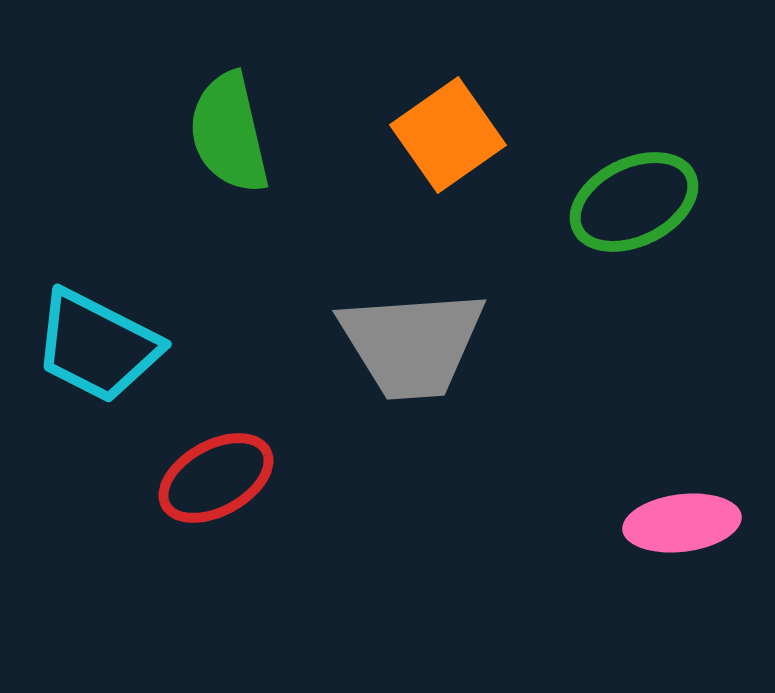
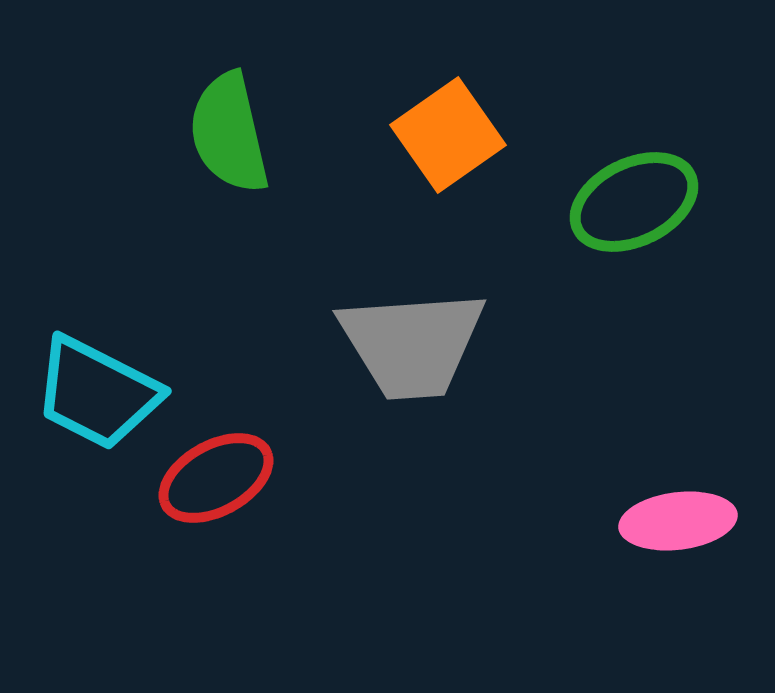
cyan trapezoid: moved 47 px down
pink ellipse: moved 4 px left, 2 px up
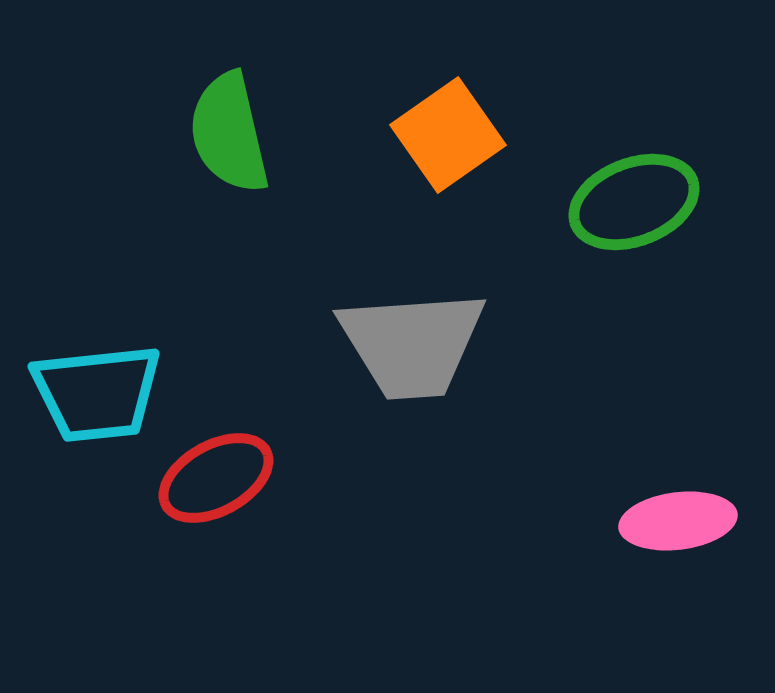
green ellipse: rotated 5 degrees clockwise
cyan trapezoid: rotated 33 degrees counterclockwise
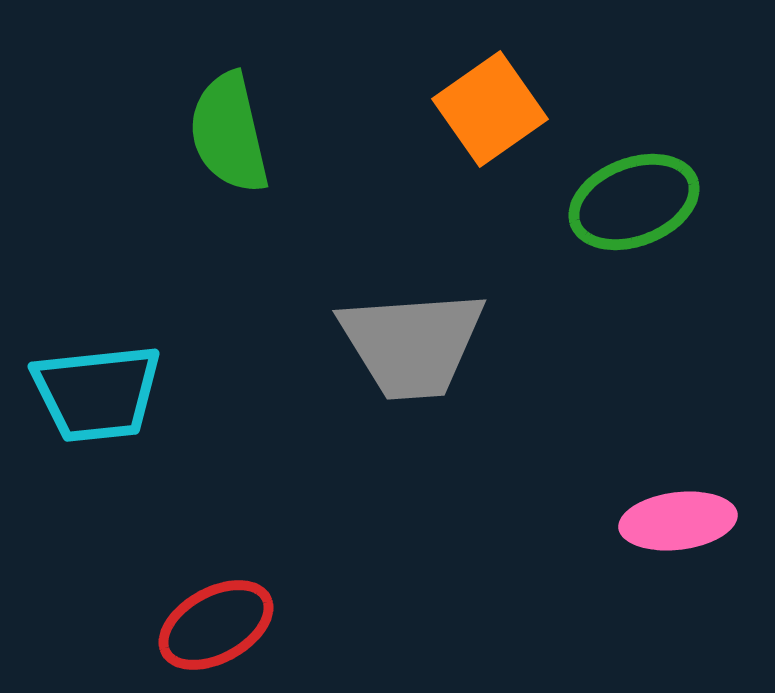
orange square: moved 42 px right, 26 px up
red ellipse: moved 147 px down
